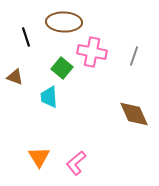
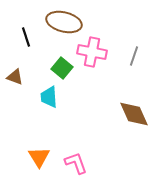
brown ellipse: rotated 12 degrees clockwise
pink L-shape: rotated 110 degrees clockwise
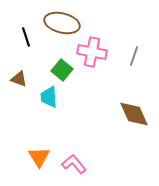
brown ellipse: moved 2 px left, 1 px down
green square: moved 2 px down
brown triangle: moved 4 px right, 2 px down
pink L-shape: moved 2 px left, 1 px down; rotated 20 degrees counterclockwise
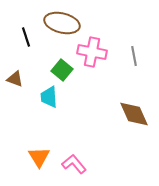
gray line: rotated 30 degrees counterclockwise
brown triangle: moved 4 px left
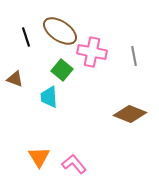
brown ellipse: moved 2 px left, 8 px down; rotated 20 degrees clockwise
brown diamond: moved 4 px left; rotated 44 degrees counterclockwise
